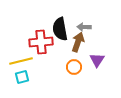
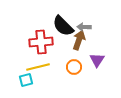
black semicircle: moved 3 px right, 3 px up; rotated 35 degrees counterclockwise
brown arrow: moved 1 px right, 2 px up
yellow line: moved 17 px right, 6 px down
cyan square: moved 4 px right, 3 px down
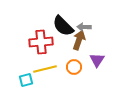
yellow line: moved 7 px right, 2 px down
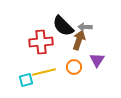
gray arrow: moved 1 px right
yellow line: moved 1 px left, 3 px down
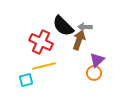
red cross: rotated 30 degrees clockwise
purple triangle: rotated 14 degrees clockwise
orange circle: moved 20 px right, 6 px down
yellow line: moved 6 px up
